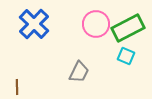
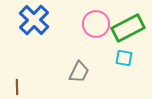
blue cross: moved 4 px up
cyan square: moved 2 px left, 2 px down; rotated 12 degrees counterclockwise
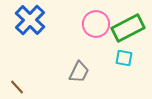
blue cross: moved 4 px left
brown line: rotated 42 degrees counterclockwise
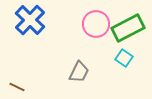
cyan square: rotated 24 degrees clockwise
brown line: rotated 21 degrees counterclockwise
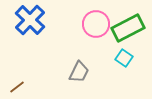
brown line: rotated 63 degrees counterclockwise
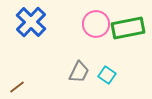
blue cross: moved 1 px right, 2 px down
green rectangle: rotated 16 degrees clockwise
cyan square: moved 17 px left, 17 px down
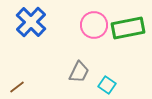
pink circle: moved 2 px left, 1 px down
cyan square: moved 10 px down
